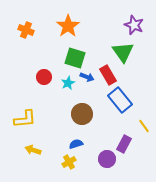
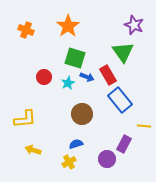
yellow line: rotated 48 degrees counterclockwise
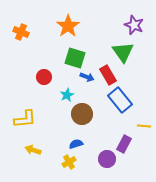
orange cross: moved 5 px left, 2 px down
cyan star: moved 1 px left, 12 px down
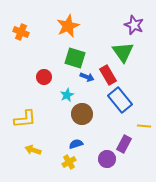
orange star: rotated 10 degrees clockwise
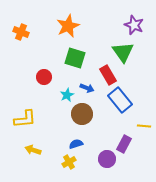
blue arrow: moved 11 px down
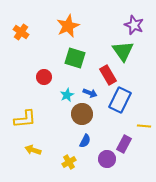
orange cross: rotated 14 degrees clockwise
green triangle: moved 1 px up
blue arrow: moved 3 px right, 5 px down
blue rectangle: rotated 65 degrees clockwise
blue semicircle: moved 9 px right, 3 px up; rotated 136 degrees clockwise
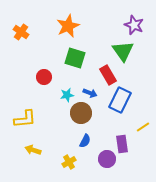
cyan star: rotated 16 degrees clockwise
brown circle: moved 1 px left, 1 px up
yellow line: moved 1 px left, 1 px down; rotated 40 degrees counterclockwise
purple rectangle: moved 2 px left; rotated 36 degrees counterclockwise
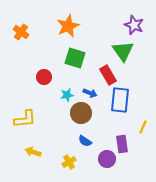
blue rectangle: rotated 20 degrees counterclockwise
yellow line: rotated 32 degrees counterclockwise
blue semicircle: rotated 96 degrees clockwise
yellow arrow: moved 2 px down
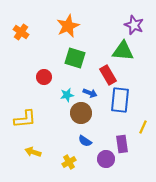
green triangle: rotated 50 degrees counterclockwise
purple circle: moved 1 px left
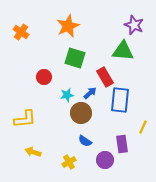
red rectangle: moved 3 px left, 2 px down
blue arrow: rotated 64 degrees counterclockwise
purple circle: moved 1 px left, 1 px down
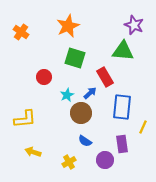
cyan star: rotated 16 degrees counterclockwise
blue rectangle: moved 2 px right, 7 px down
